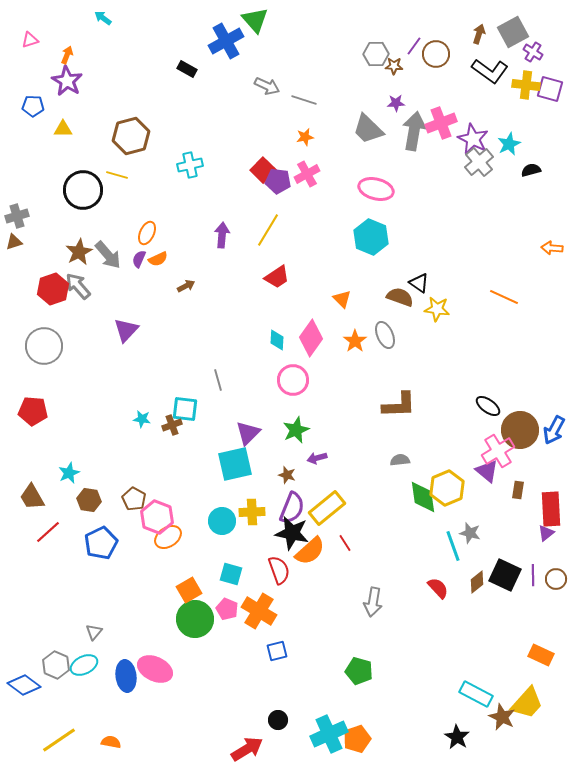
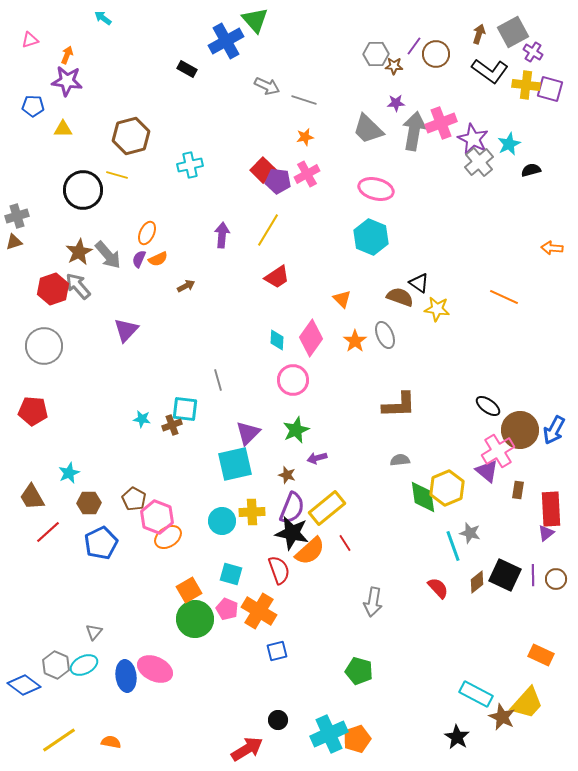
purple star at (67, 81): rotated 24 degrees counterclockwise
brown hexagon at (89, 500): moved 3 px down; rotated 10 degrees counterclockwise
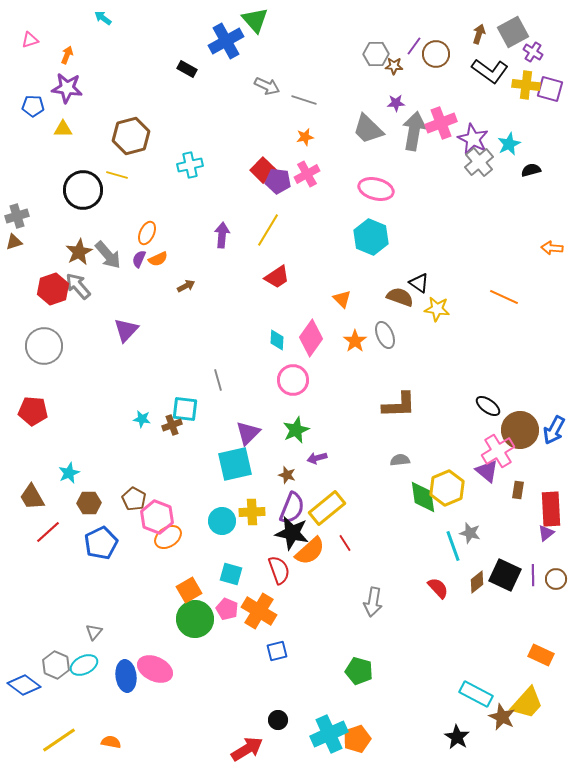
purple star at (67, 81): moved 7 px down
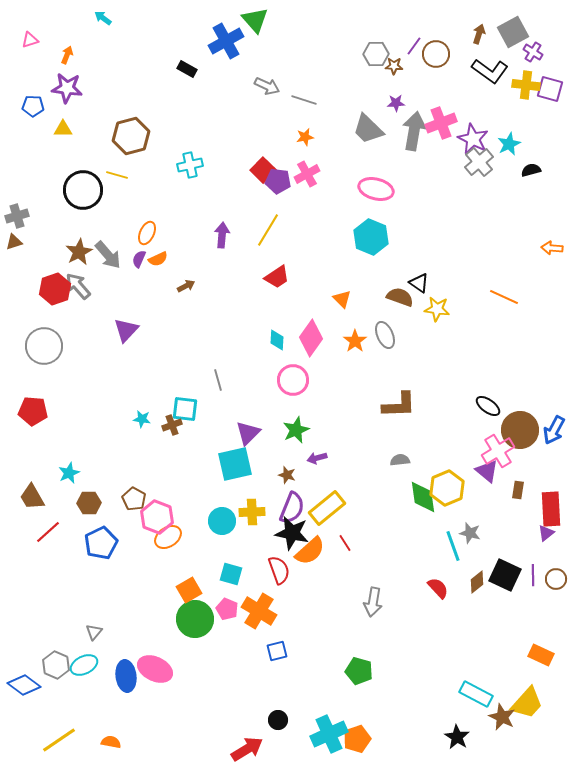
red hexagon at (53, 289): moved 2 px right
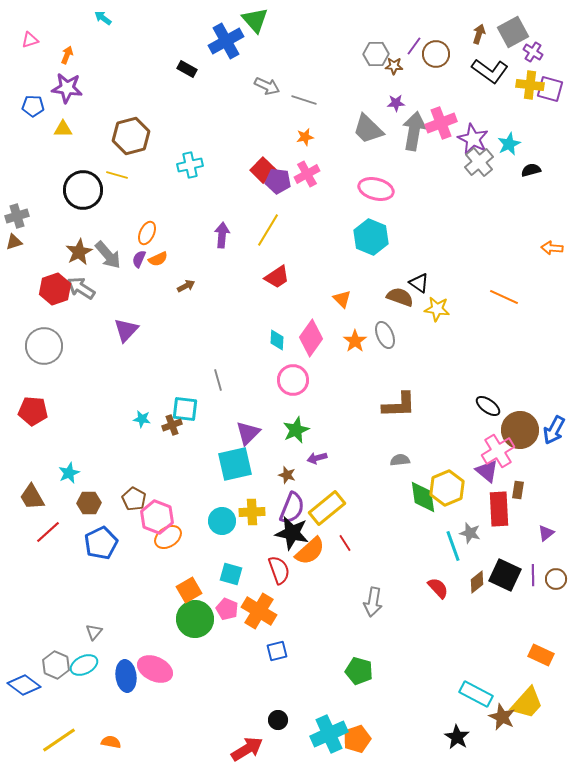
yellow cross at (526, 85): moved 4 px right
gray arrow at (78, 286): moved 3 px right, 2 px down; rotated 16 degrees counterclockwise
red rectangle at (551, 509): moved 52 px left
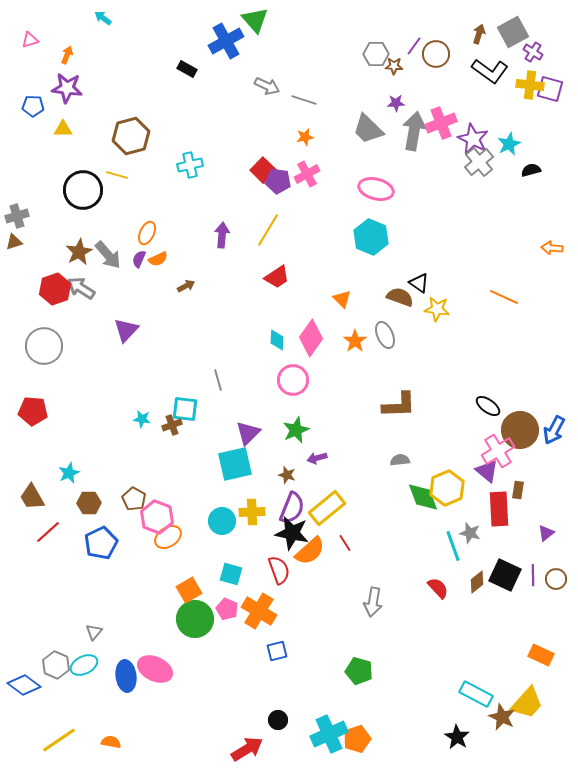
green diamond at (423, 497): rotated 12 degrees counterclockwise
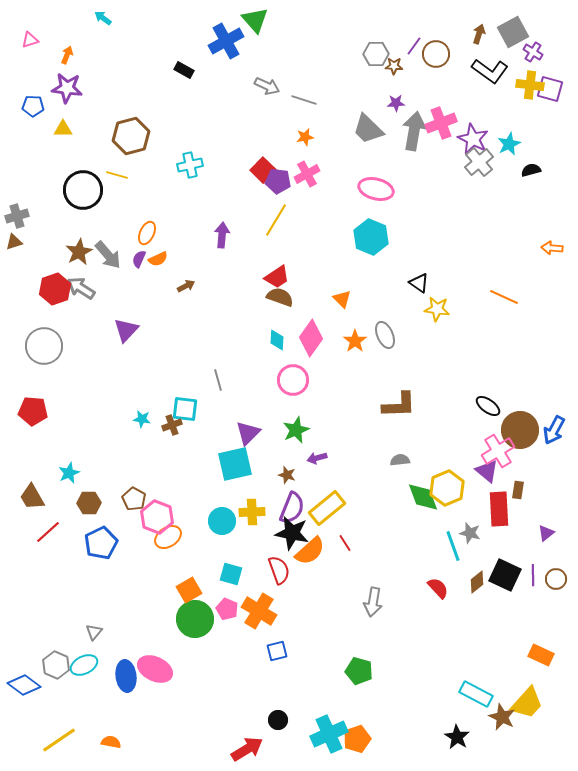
black rectangle at (187, 69): moved 3 px left, 1 px down
yellow line at (268, 230): moved 8 px right, 10 px up
brown semicircle at (400, 297): moved 120 px left
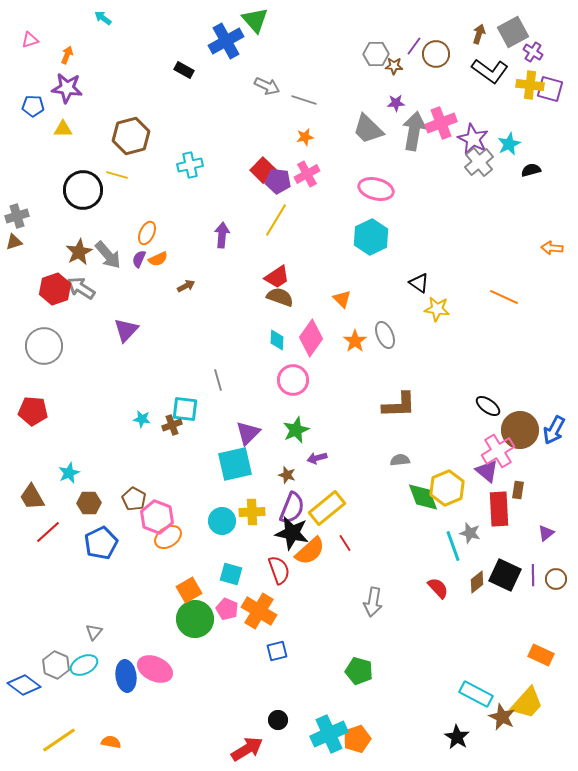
cyan hexagon at (371, 237): rotated 12 degrees clockwise
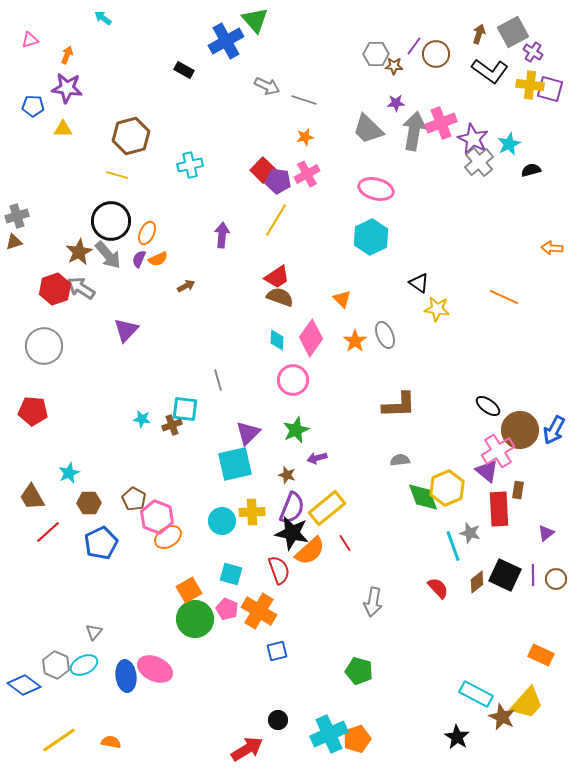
black circle at (83, 190): moved 28 px right, 31 px down
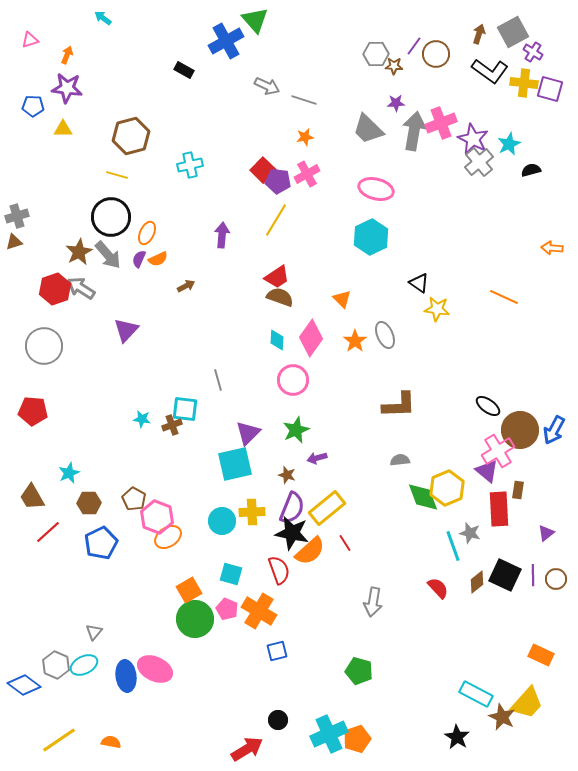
yellow cross at (530, 85): moved 6 px left, 2 px up
black circle at (111, 221): moved 4 px up
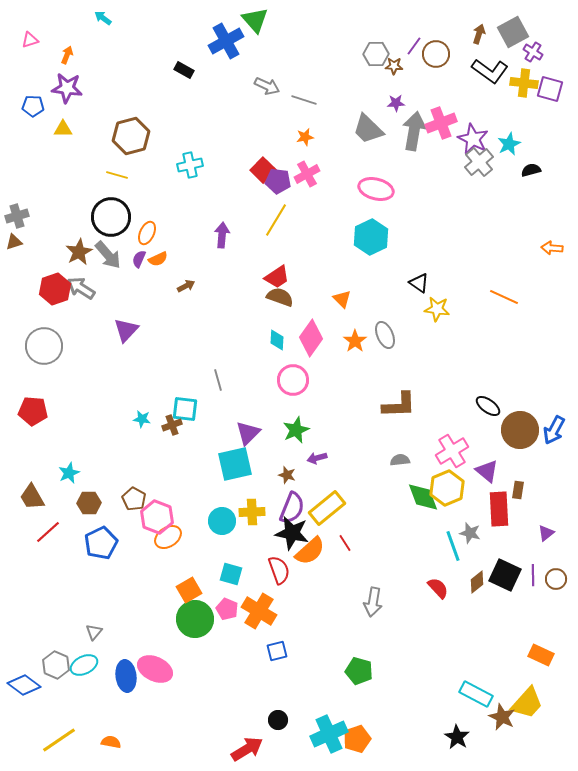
pink cross at (498, 451): moved 46 px left
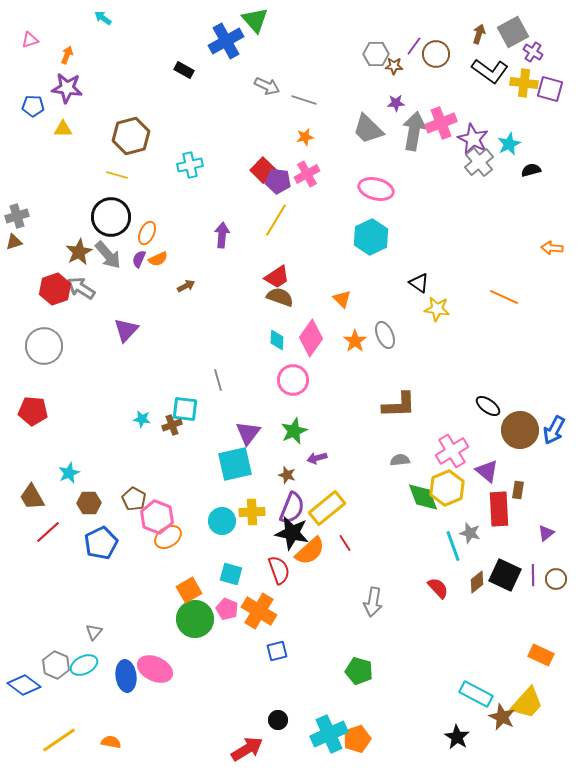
green star at (296, 430): moved 2 px left, 1 px down
purple triangle at (248, 433): rotated 8 degrees counterclockwise
